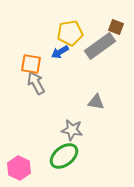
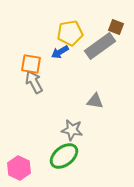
gray arrow: moved 2 px left, 1 px up
gray triangle: moved 1 px left, 1 px up
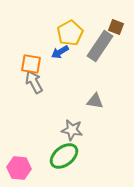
yellow pentagon: rotated 20 degrees counterclockwise
gray rectangle: rotated 20 degrees counterclockwise
pink hexagon: rotated 20 degrees counterclockwise
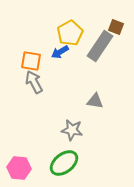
orange square: moved 3 px up
green ellipse: moved 7 px down
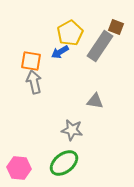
gray arrow: rotated 15 degrees clockwise
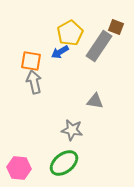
gray rectangle: moved 1 px left
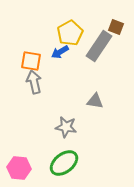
gray star: moved 6 px left, 3 px up
